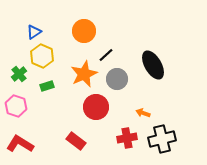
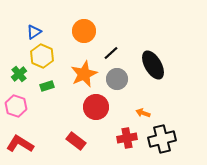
black line: moved 5 px right, 2 px up
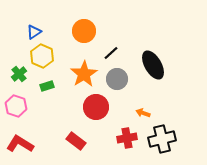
orange star: rotated 8 degrees counterclockwise
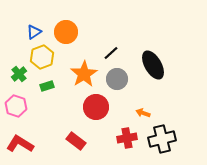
orange circle: moved 18 px left, 1 px down
yellow hexagon: moved 1 px down; rotated 15 degrees clockwise
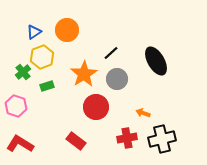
orange circle: moved 1 px right, 2 px up
black ellipse: moved 3 px right, 4 px up
green cross: moved 4 px right, 2 px up
